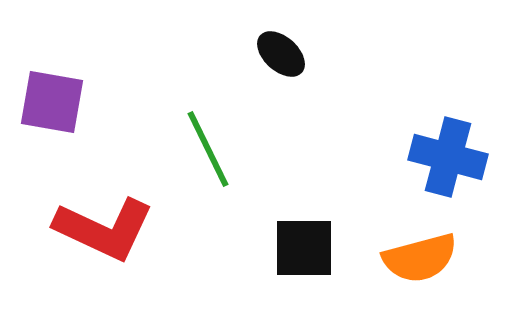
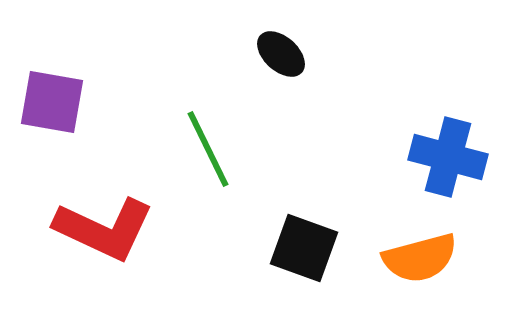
black square: rotated 20 degrees clockwise
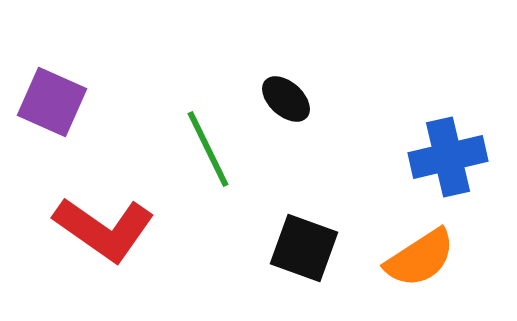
black ellipse: moved 5 px right, 45 px down
purple square: rotated 14 degrees clockwise
blue cross: rotated 28 degrees counterclockwise
red L-shape: rotated 10 degrees clockwise
orange semicircle: rotated 18 degrees counterclockwise
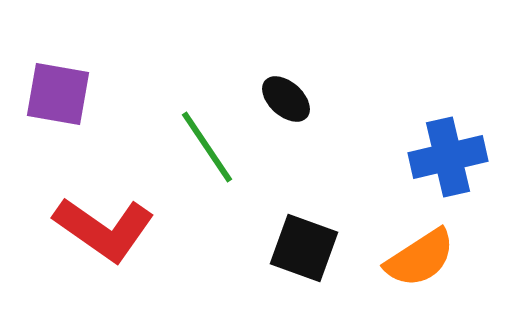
purple square: moved 6 px right, 8 px up; rotated 14 degrees counterclockwise
green line: moved 1 px left, 2 px up; rotated 8 degrees counterclockwise
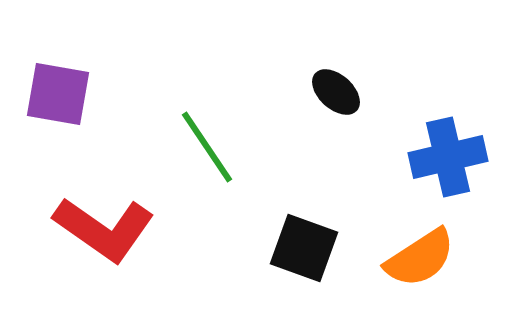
black ellipse: moved 50 px right, 7 px up
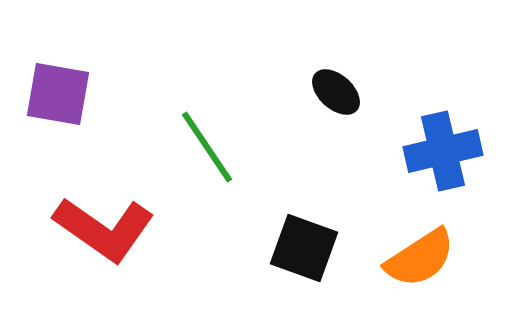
blue cross: moved 5 px left, 6 px up
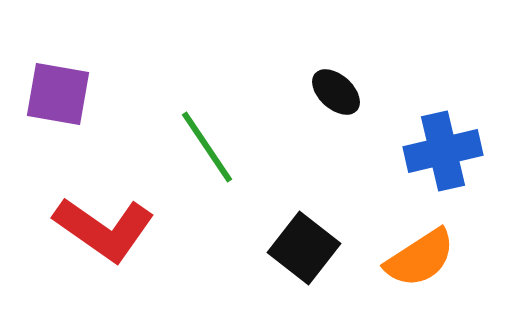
black square: rotated 18 degrees clockwise
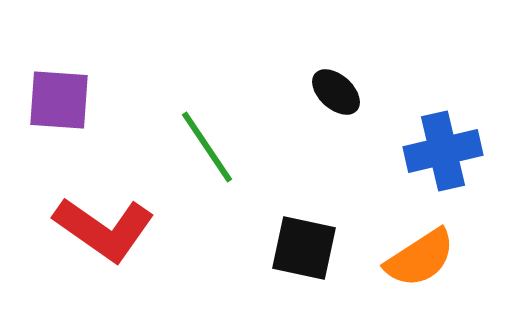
purple square: moved 1 px right, 6 px down; rotated 6 degrees counterclockwise
black square: rotated 26 degrees counterclockwise
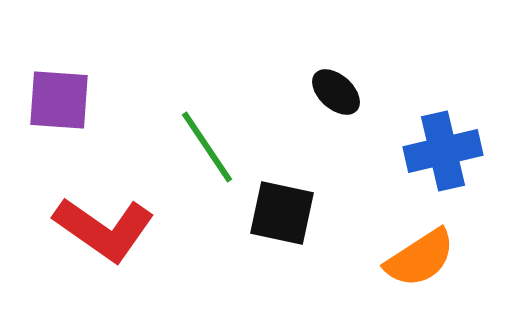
black square: moved 22 px left, 35 px up
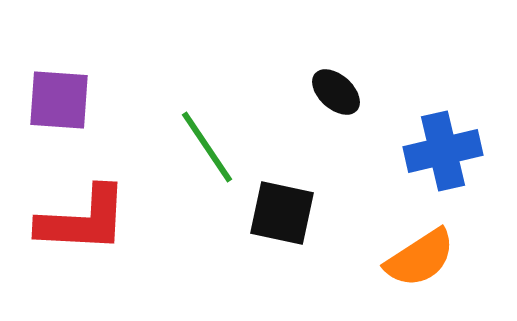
red L-shape: moved 21 px left, 9 px up; rotated 32 degrees counterclockwise
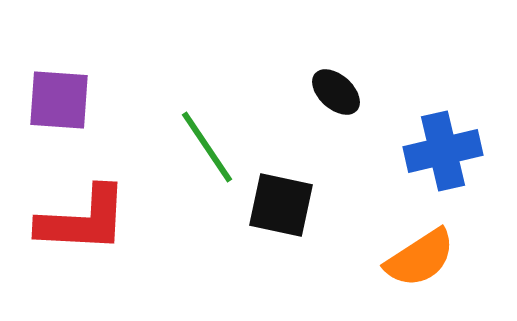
black square: moved 1 px left, 8 px up
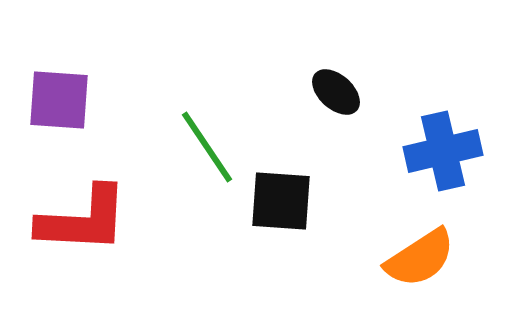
black square: moved 4 px up; rotated 8 degrees counterclockwise
